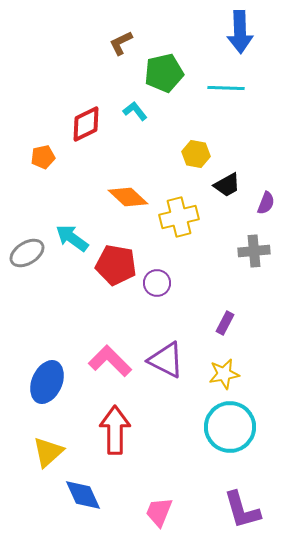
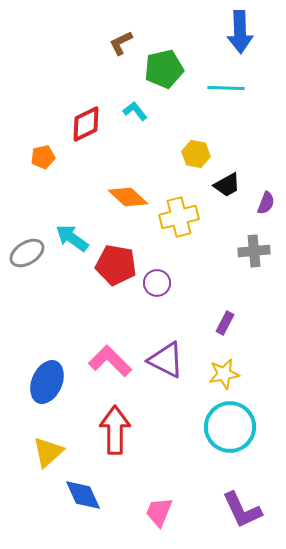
green pentagon: moved 4 px up
purple L-shape: rotated 9 degrees counterclockwise
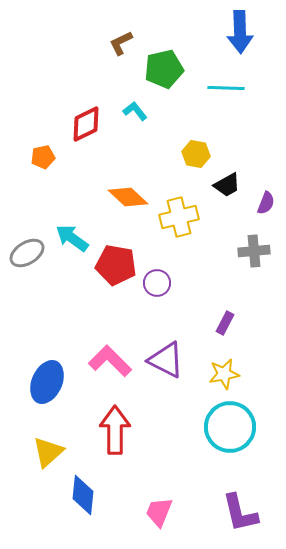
blue diamond: rotated 30 degrees clockwise
purple L-shape: moved 2 px left, 3 px down; rotated 12 degrees clockwise
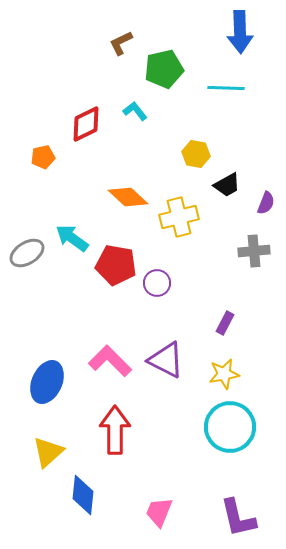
purple L-shape: moved 2 px left, 5 px down
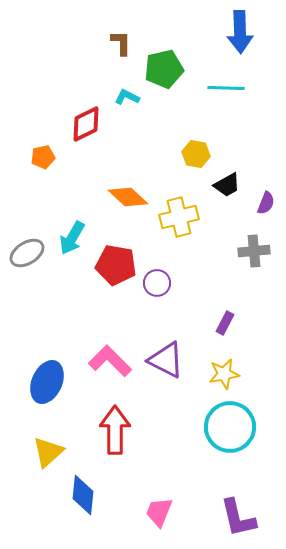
brown L-shape: rotated 116 degrees clockwise
cyan L-shape: moved 8 px left, 14 px up; rotated 25 degrees counterclockwise
cyan arrow: rotated 96 degrees counterclockwise
